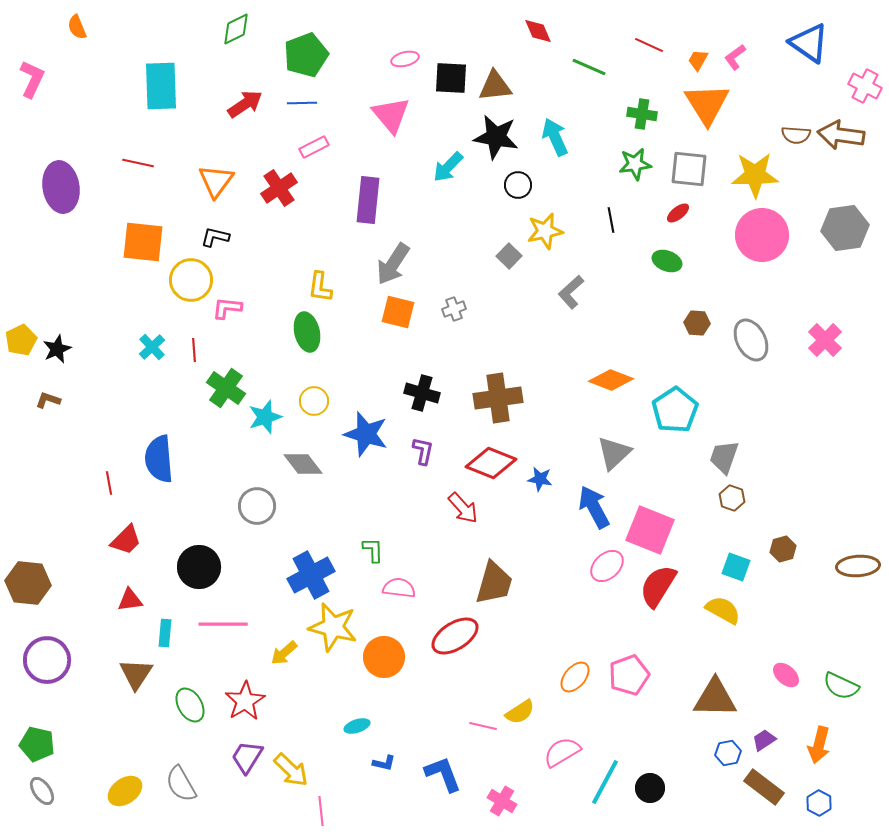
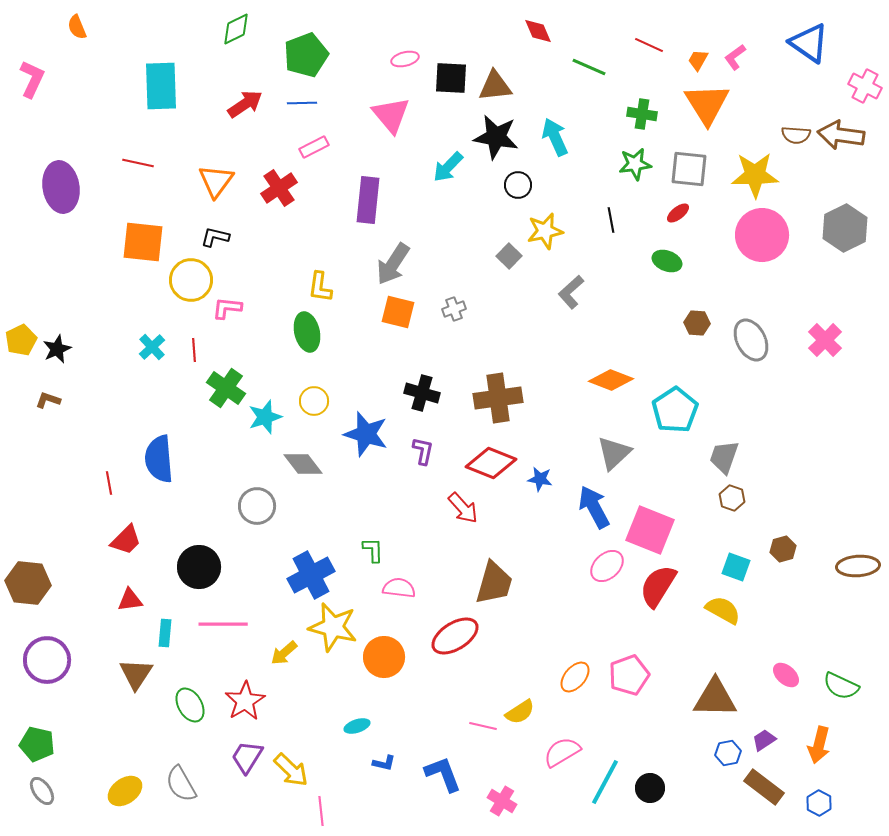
gray hexagon at (845, 228): rotated 18 degrees counterclockwise
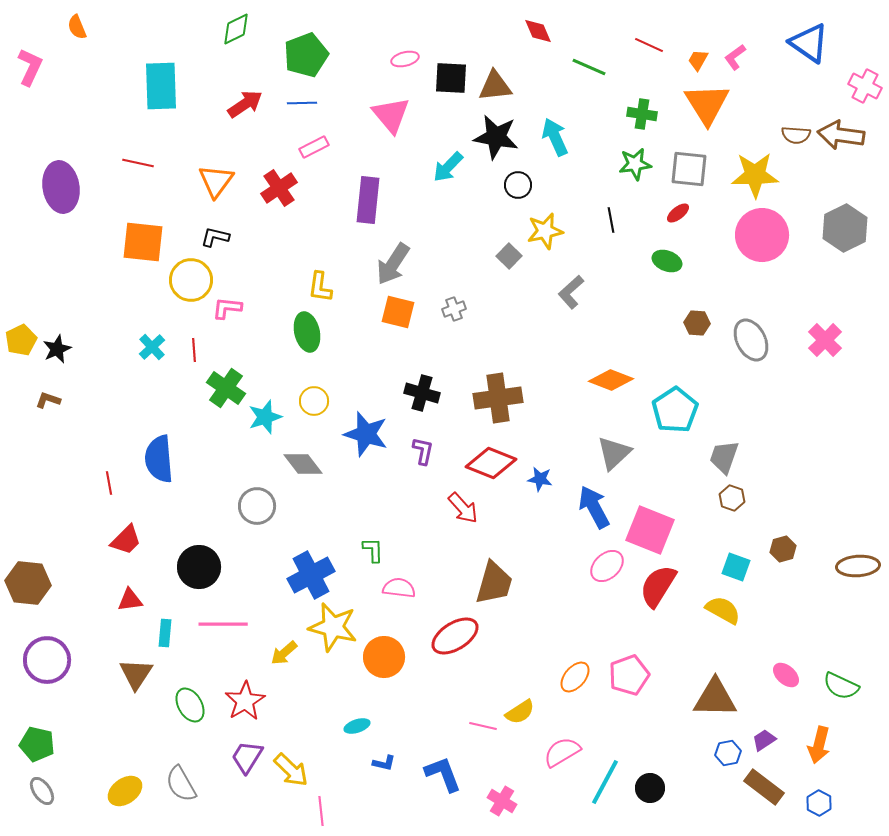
pink L-shape at (32, 79): moved 2 px left, 12 px up
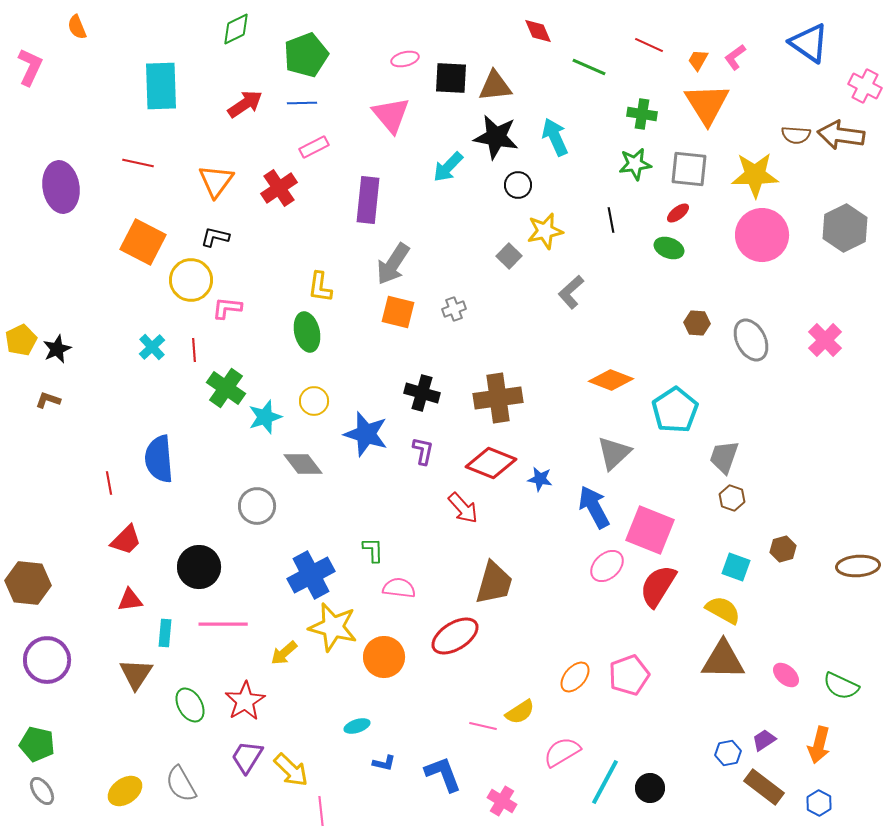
orange square at (143, 242): rotated 21 degrees clockwise
green ellipse at (667, 261): moved 2 px right, 13 px up
brown triangle at (715, 698): moved 8 px right, 38 px up
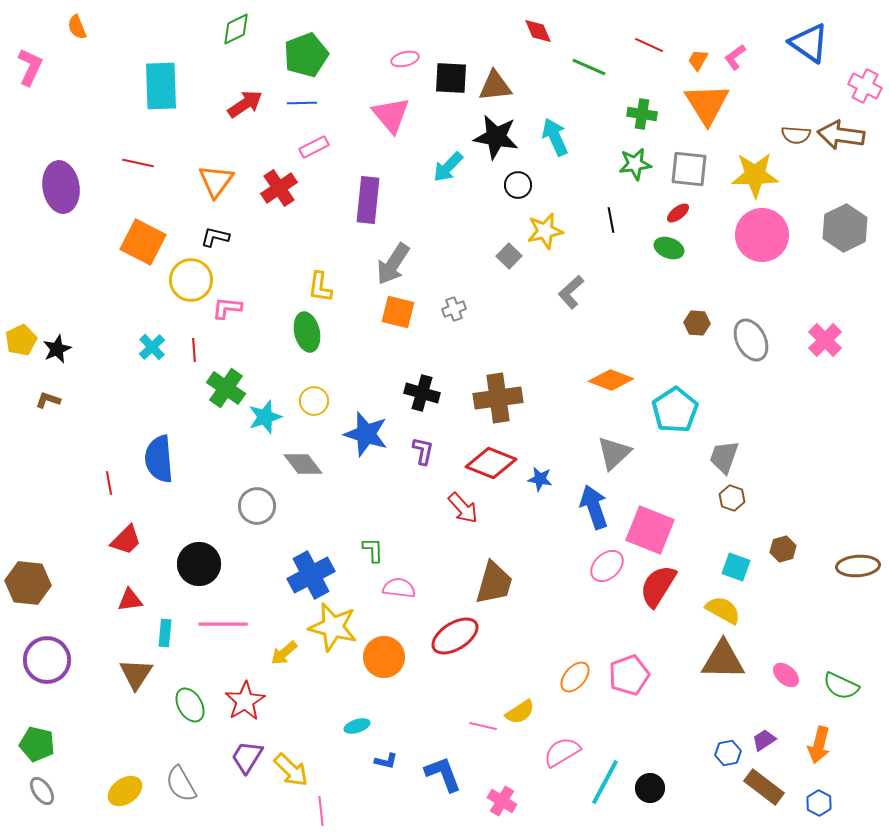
blue arrow at (594, 507): rotated 9 degrees clockwise
black circle at (199, 567): moved 3 px up
blue L-shape at (384, 763): moved 2 px right, 2 px up
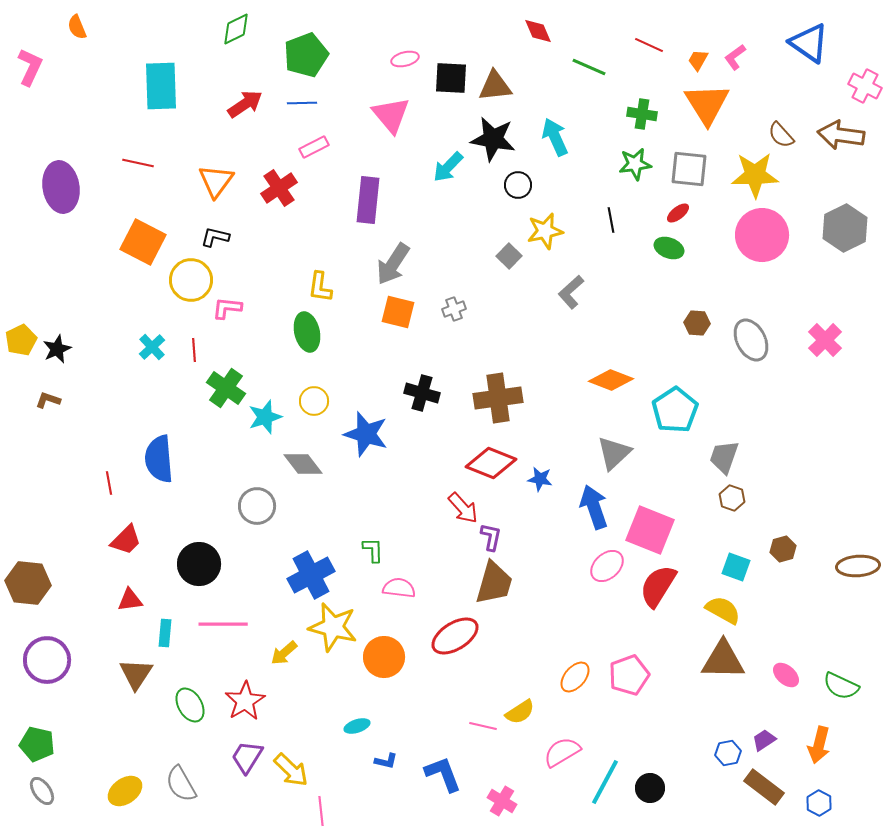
brown semicircle at (796, 135): moved 15 px left; rotated 44 degrees clockwise
black star at (496, 137): moved 3 px left, 2 px down
purple L-shape at (423, 451): moved 68 px right, 86 px down
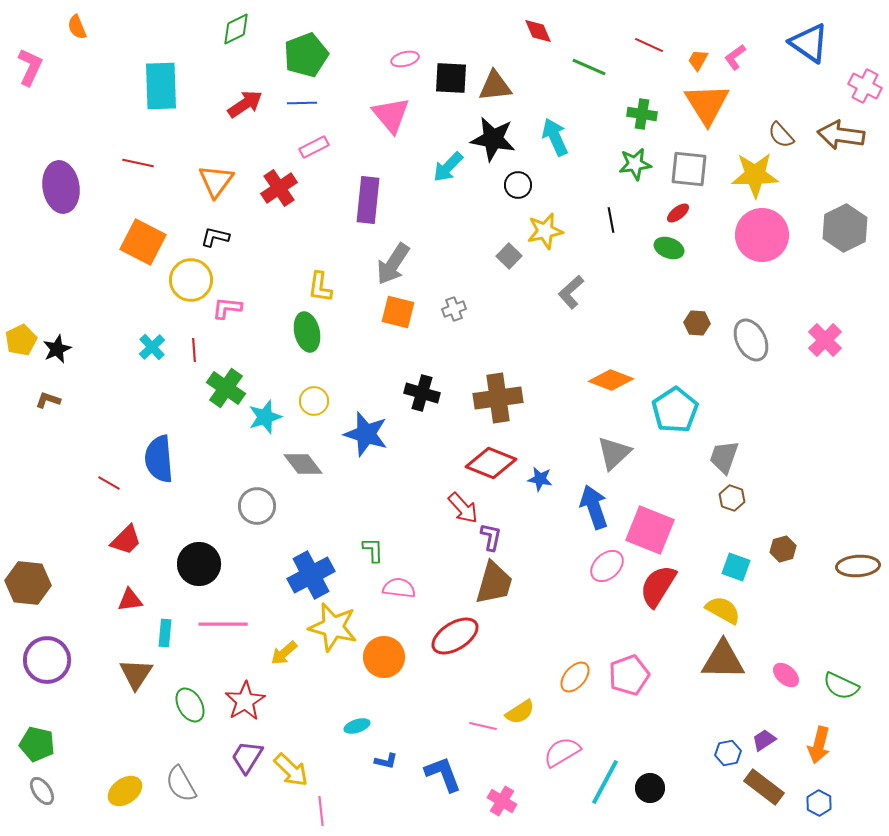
red line at (109, 483): rotated 50 degrees counterclockwise
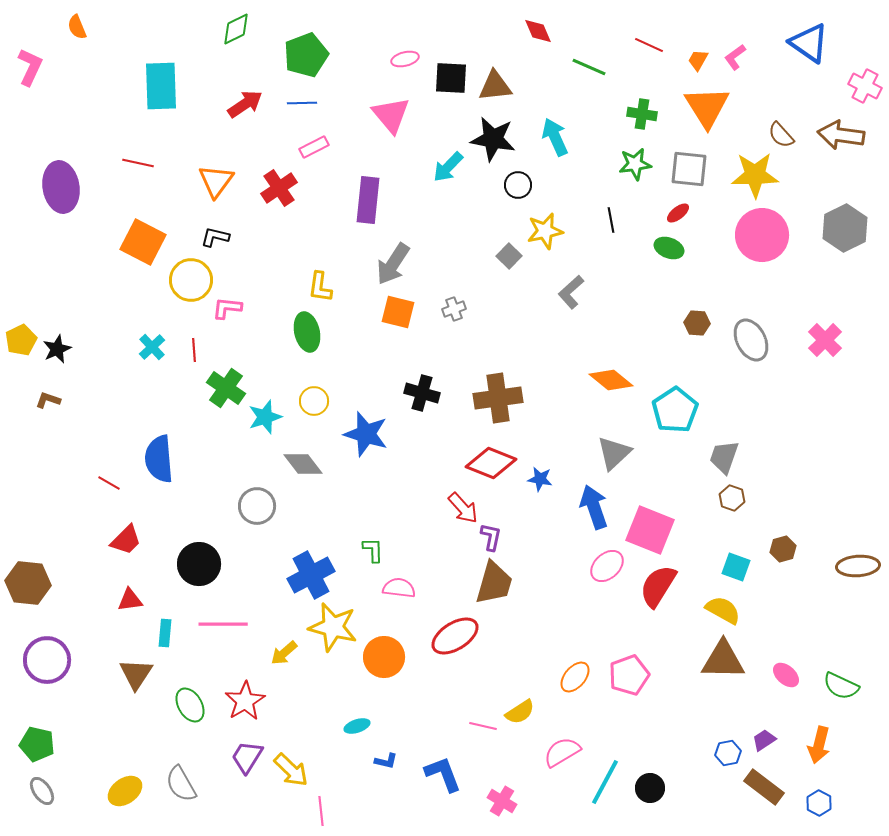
orange triangle at (707, 104): moved 3 px down
orange diamond at (611, 380): rotated 18 degrees clockwise
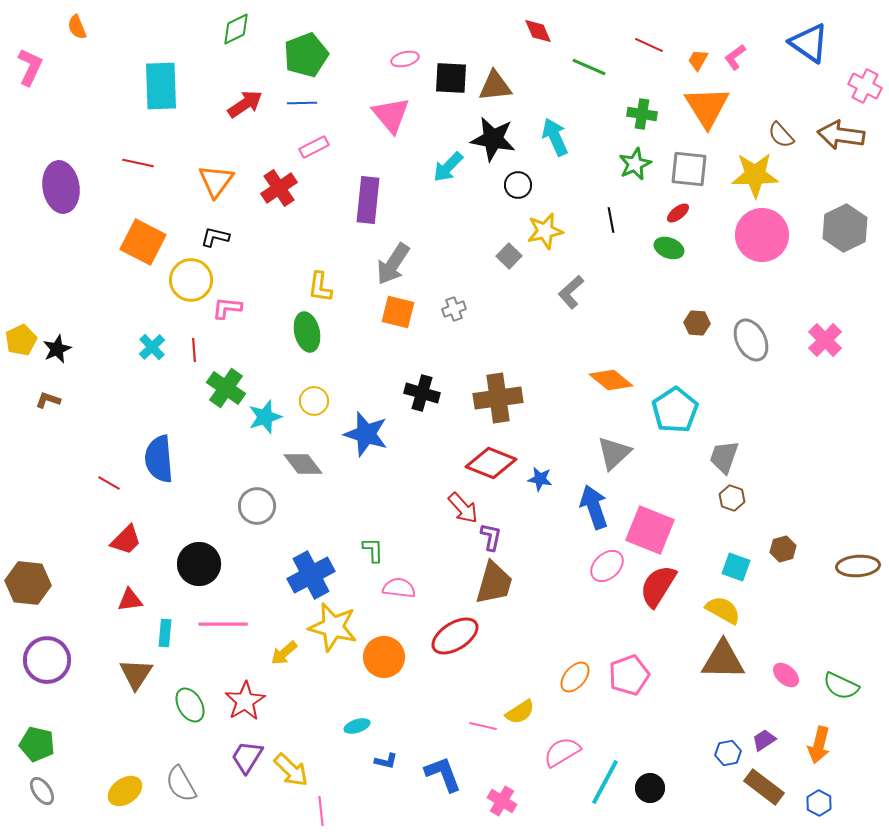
green star at (635, 164): rotated 16 degrees counterclockwise
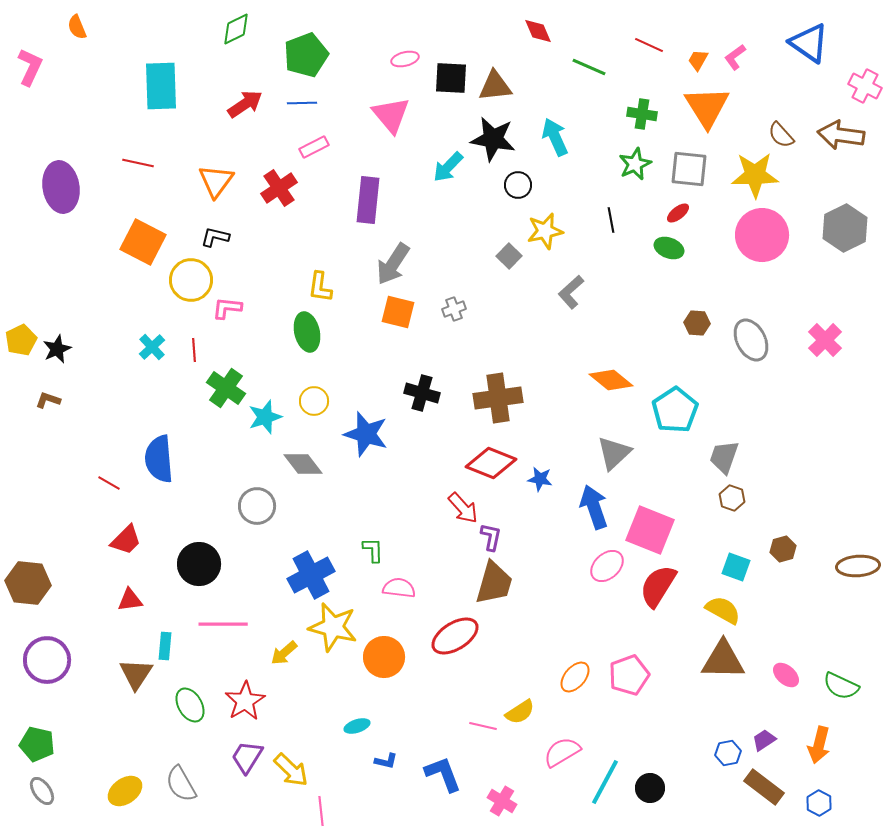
cyan rectangle at (165, 633): moved 13 px down
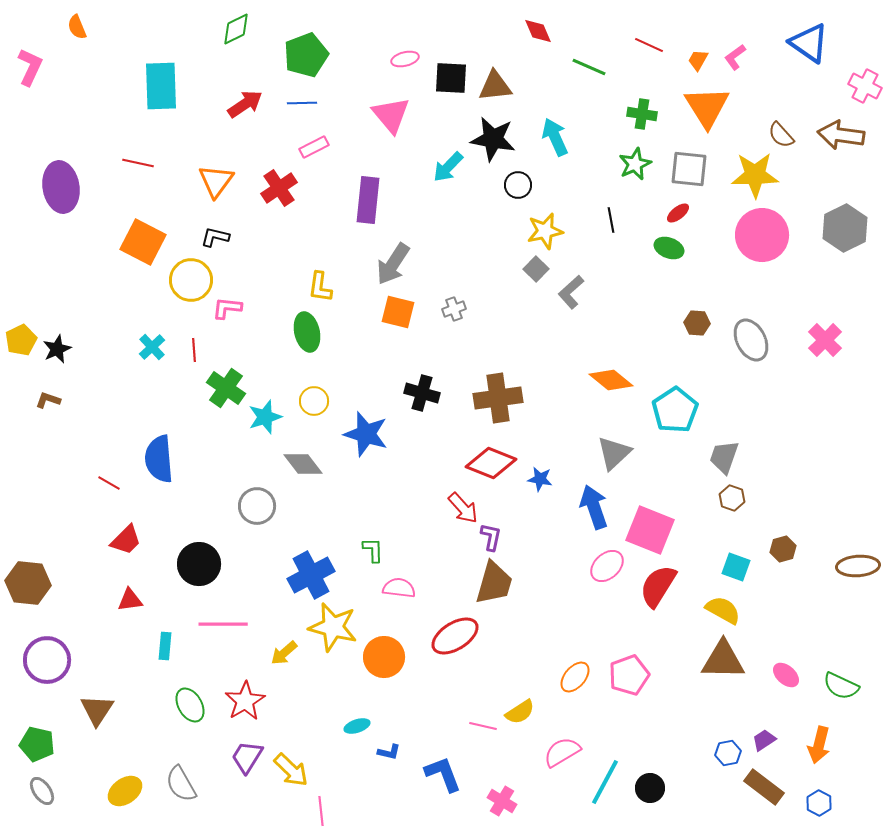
gray square at (509, 256): moved 27 px right, 13 px down
brown triangle at (136, 674): moved 39 px left, 36 px down
blue L-shape at (386, 761): moved 3 px right, 9 px up
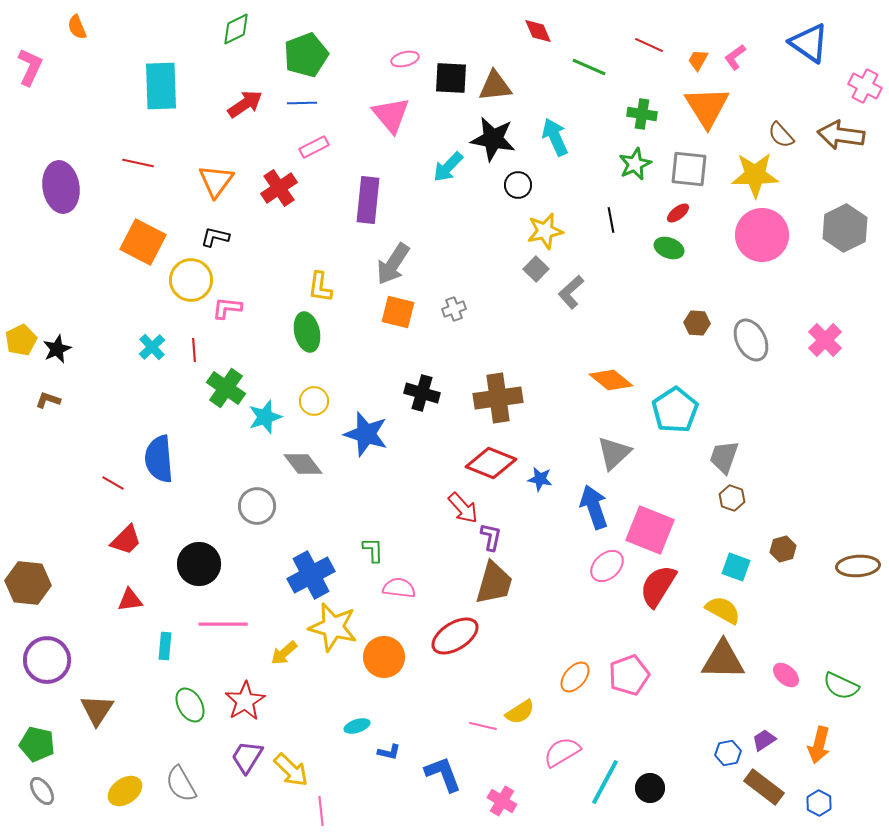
red line at (109, 483): moved 4 px right
